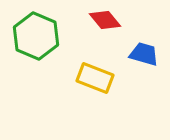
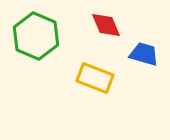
red diamond: moved 1 px right, 5 px down; rotated 16 degrees clockwise
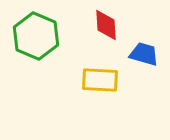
red diamond: rotated 20 degrees clockwise
yellow rectangle: moved 5 px right, 2 px down; rotated 18 degrees counterclockwise
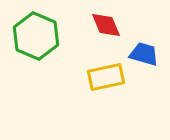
red diamond: rotated 20 degrees counterclockwise
yellow rectangle: moved 6 px right, 3 px up; rotated 15 degrees counterclockwise
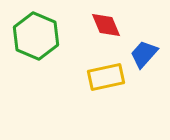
blue trapezoid: rotated 64 degrees counterclockwise
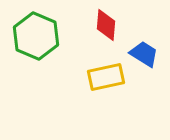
red diamond: rotated 28 degrees clockwise
blue trapezoid: rotated 80 degrees clockwise
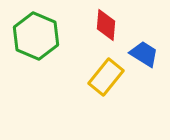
yellow rectangle: rotated 39 degrees counterclockwise
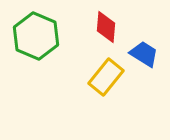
red diamond: moved 2 px down
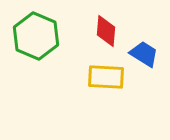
red diamond: moved 4 px down
yellow rectangle: rotated 54 degrees clockwise
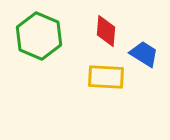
green hexagon: moved 3 px right
